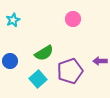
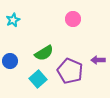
purple arrow: moved 2 px left, 1 px up
purple pentagon: rotated 30 degrees counterclockwise
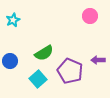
pink circle: moved 17 px right, 3 px up
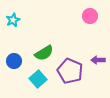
blue circle: moved 4 px right
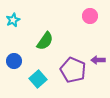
green semicircle: moved 1 px right, 12 px up; rotated 24 degrees counterclockwise
purple pentagon: moved 3 px right, 1 px up
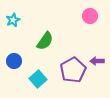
purple arrow: moved 1 px left, 1 px down
purple pentagon: rotated 20 degrees clockwise
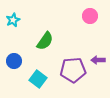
purple arrow: moved 1 px right, 1 px up
purple pentagon: rotated 25 degrees clockwise
cyan square: rotated 12 degrees counterclockwise
